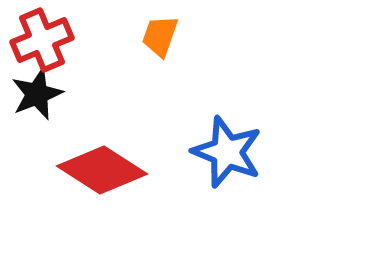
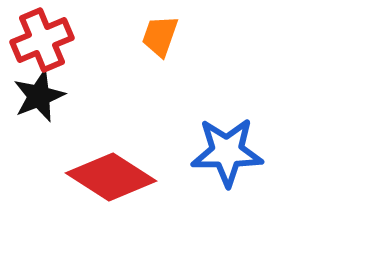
black star: moved 2 px right, 2 px down
blue star: rotated 22 degrees counterclockwise
red diamond: moved 9 px right, 7 px down
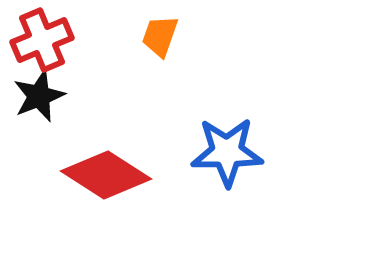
red diamond: moved 5 px left, 2 px up
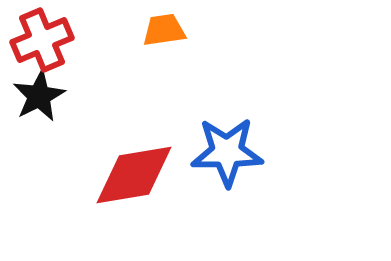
orange trapezoid: moved 4 px right, 6 px up; rotated 63 degrees clockwise
black star: rotated 6 degrees counterclockwise
red diamond: moved 28 px right; rotated 42 degrees counterclockwise
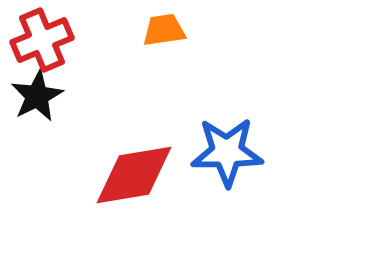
black star: moved 2 px left
